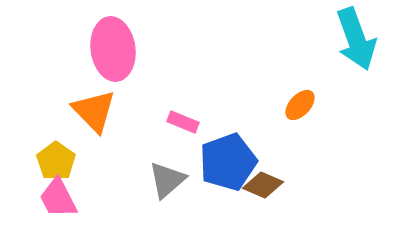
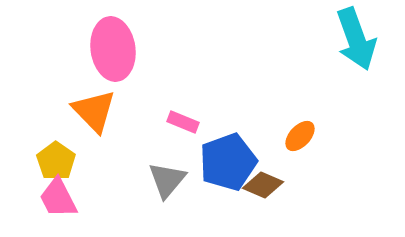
orange ellipse: moved 31 px down
gray triangle: rotated 9 degrees counterclockwise
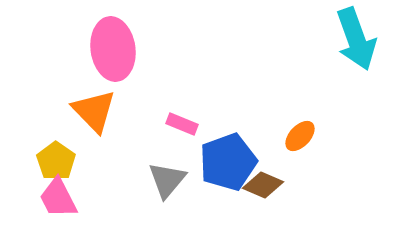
pink rectangle: moved 1 px left, 2 px down
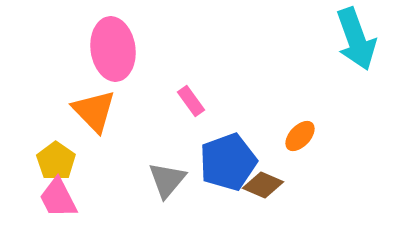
pink rectangle: moved 9 px right, 23 px up; rotated 32 degrees clockwise
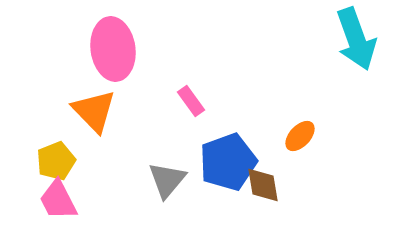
yellow pentagon: rotated 15 degrees clockwise
brown diamond: rotated 57 degrees clockwise
pink trapezoid: moved 2 px down
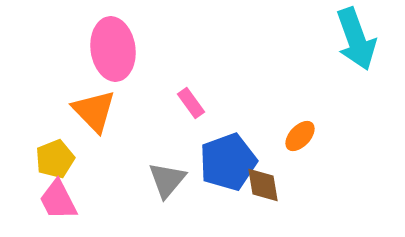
pink rectangle: moved 2 px down
yellow pentagon: moved 1 px left, 2 px up
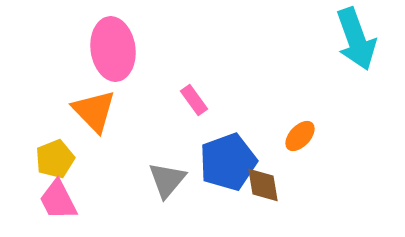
pink rectangle: moved 3 px right, 3 px up
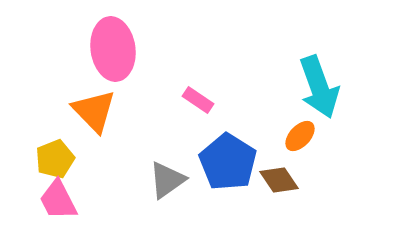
cyan arrow: moved 37 px left, 48 px down
pink rectangle: moved 4 px right; rotated 20 degrees counterclockwise
blue pentagon: rotated 20 degrees counterclockwise
gray triangle: rotated 15 degrees clockwise
brown diamond: moved 16 px right, 5 px up; rotated 24 degrees counterclockwise
